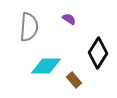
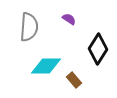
black diamond: moved 4 px up
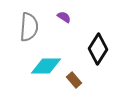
purple semicircle: moved 5 px left, 2 px up
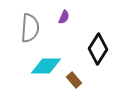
purple semicircle: rotated 80 degrees clockwise
gray semicircle: moved 1 px right, 1 px down
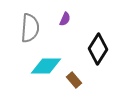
purple semicircle: moved 1 px right, 2 px down
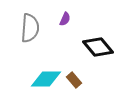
black diamond: moved 2 px up; rotated 72 degrees counterclockwise
cyan diamond: moved 13 px down
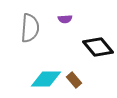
purple semicircle: rotated 64 degrees clockwise
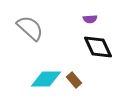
purple semicircle: moved 25 px right
gray semicircle: rotated 52 degrees counterclockwise
black diamond: rotated 16 degrees clockwise
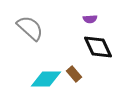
brown rectangle: moved 6 px up
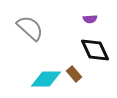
black diamond: moved 3 px left, 3 px down
